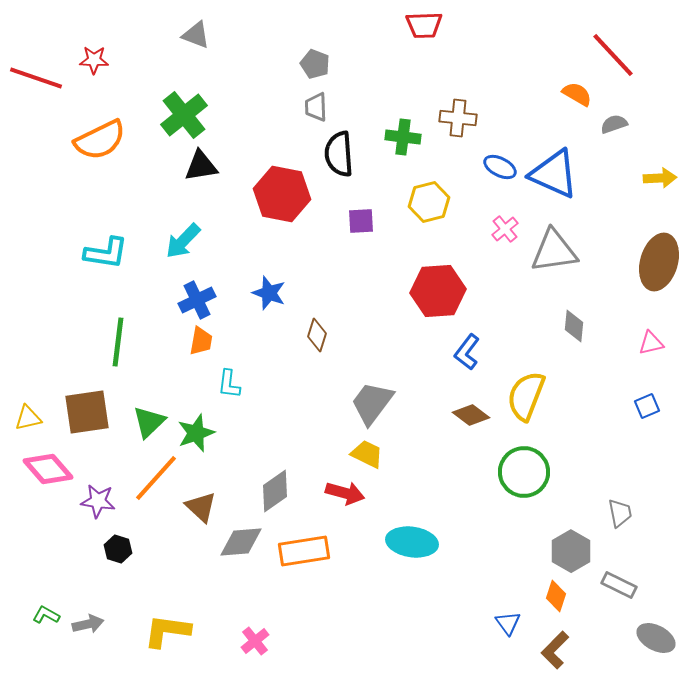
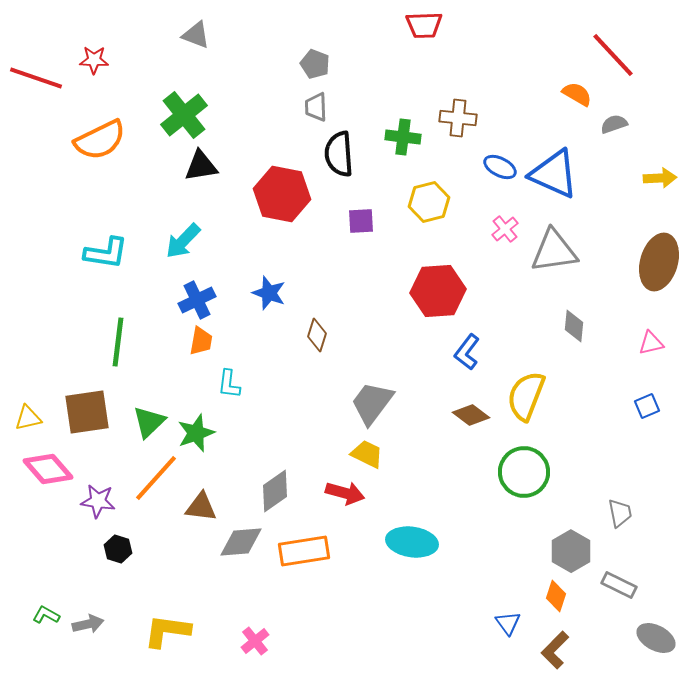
brown triangle at (201, 507): rotated 36 degrees counterclockwise
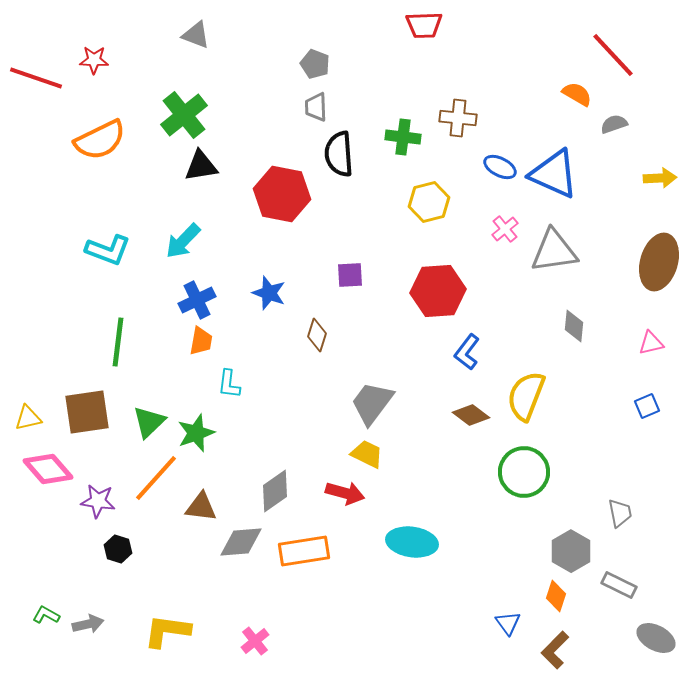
purple square at (361, 221): moved 11 px left, 54 px down
cyan L-shape at (106, 253): moved 2 px right, 3 px up; rotated 12 degrees clockwise
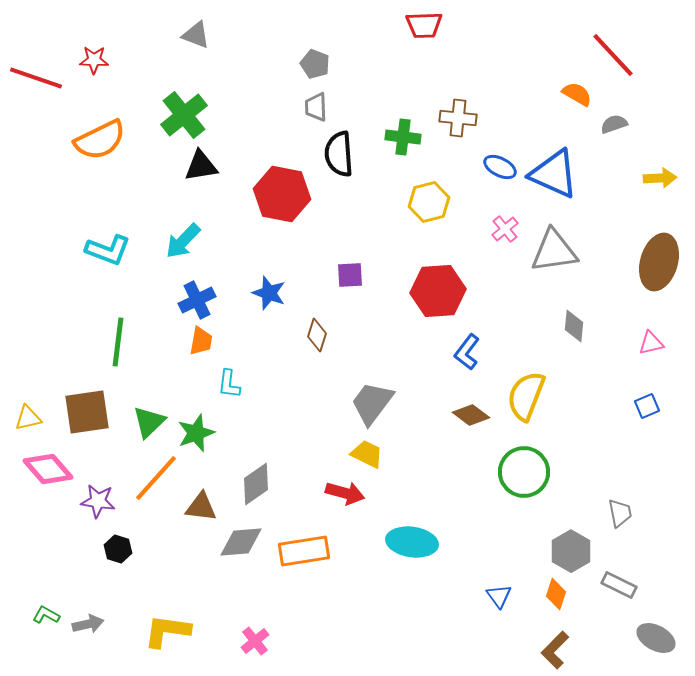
gray diamond at (275, 491): moved 19 px left, 7 px up
orange diamond at (556, 596): moved 2 px up
blue triangle at (508, 623): moved 9 px left, 27 px up
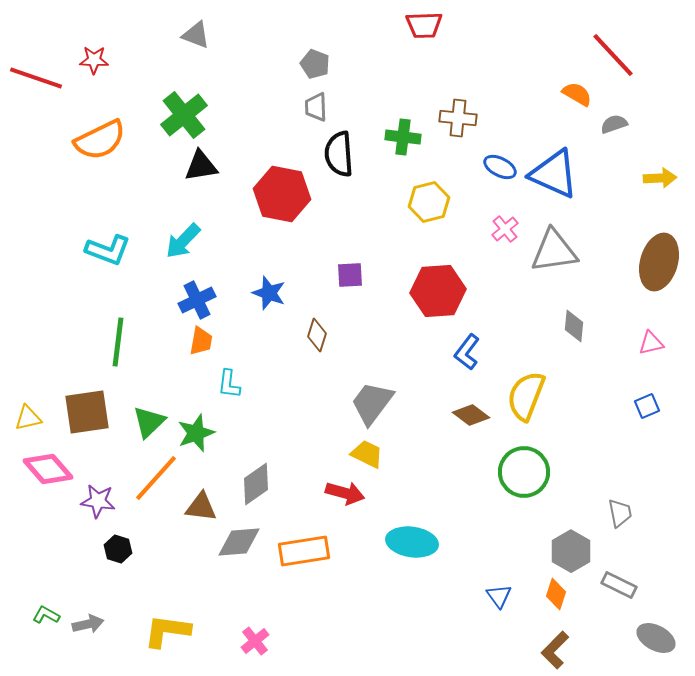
gray diamond at (241, 542): moved 2 px left
